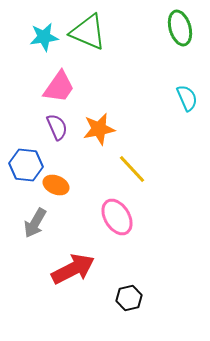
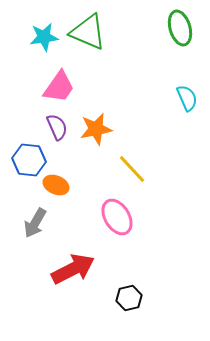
orange star: moved 3 px left
blue hexagon: moved 3 px right, 5 px up
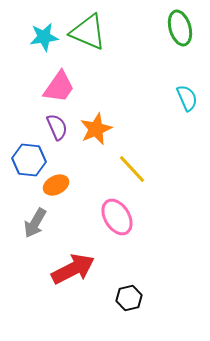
orange star: rotated 12 degrees counterclockwise
orange ellipse: rotated 50 degrees counterclockwise
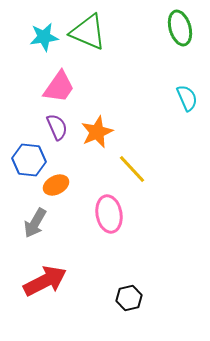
orange star: moved 1 px right, 3 px down
pink ellipse: moved 8 px left, 3 px up; rotated 21 degrees clockwise
red arrow: moved 28 px left, 12 px down
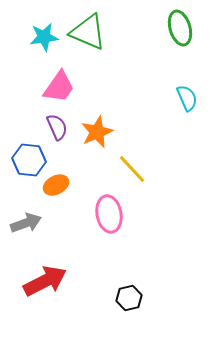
gray arrow: moved 9 px left; rotated 140 degrees counterclockwise
